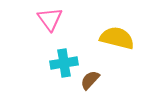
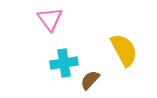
yellow semicircle: moved 7 px right, 12 px down; rotated 48 degrees clockwise
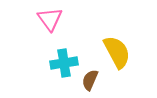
yellow semicircle: moved 7 px left, 2 px down
brown semicircle: rotated 20 degrees counterclockwise
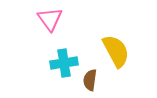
yellow semicircle: moved 1 px left, 1 px up
brown semicircle: rotated 15 degrees counterclockwise
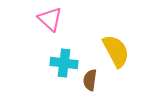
pink triangle: rotated 12 degrees counterclockwise
cyan cross: rotated 16 degrees clockwise
